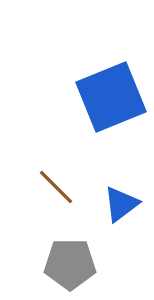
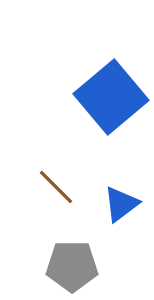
blue square: rotated 18 degrees counterclockwise
gray pentagon: moved 2 px right, 2 px down
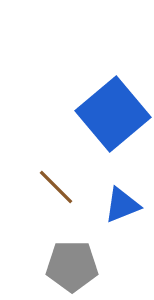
blue square: moved 2 px right, 17 px down
blue triangle: moved 1 px right, 1 px down; rotated 15 degrees clockwise
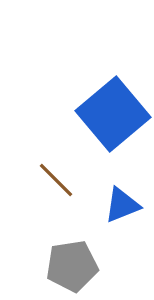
brown line: moved 7 px up
gray pentagon: rotated 9 degrees counterclockwise
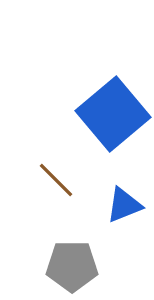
blue triangle: moved 2 px right
gray pentagon: rotated 9 degrees clockwise
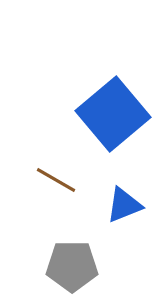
brown line: rotated 15 degrees counterclockwise
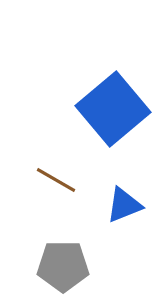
blue square: moved 5 px up
gray pentagon: moved 9 px left
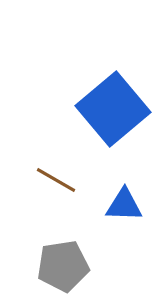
blue triangle: rotated 24 degrees clockwise
gray pentagon: rotated 9 degrees counterclockwise
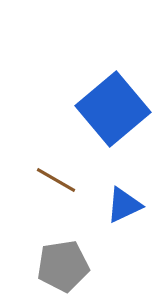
blue triangle: rotated 27 degrees counterclockwise
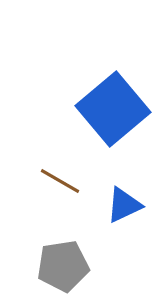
brown line: moved 4 px right, 1 px down
